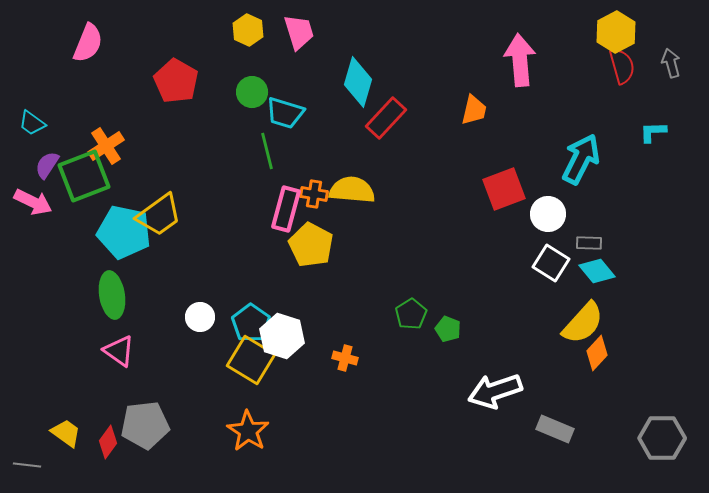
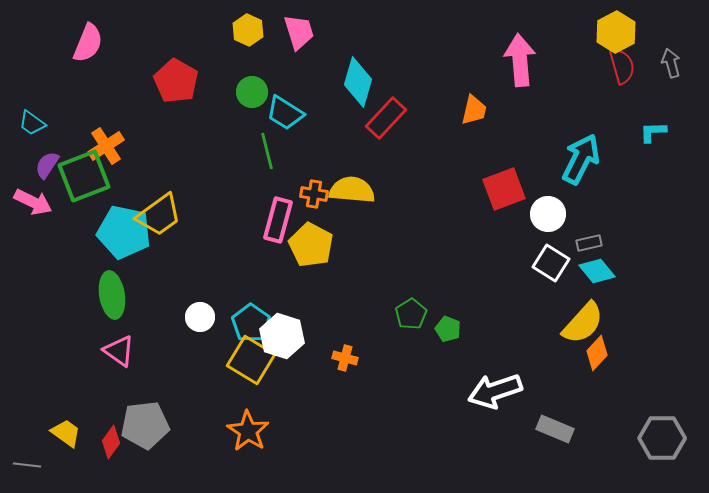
cyan trapezoid at (285, 113): rotated 15 degrees clockwise
pink rectangle at (286, 209): moved 8 px left, 11 px down
gray rectangle at (589, 243): rotated 15 degrees counterclockwise
red diamond at (108, 442): moved 3 px right
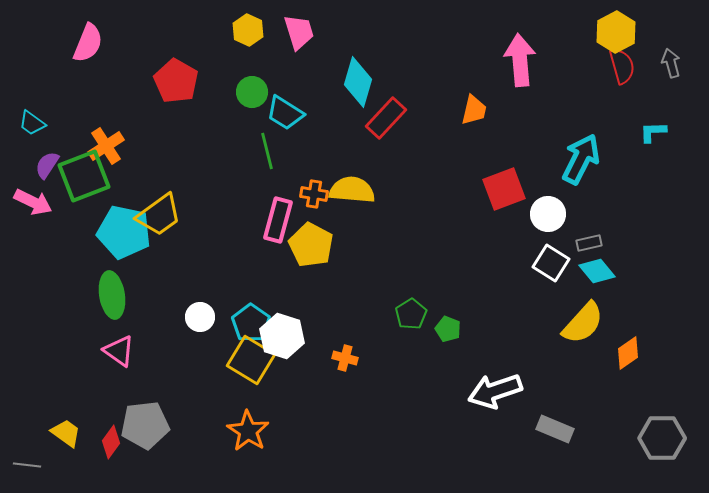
orange diamond at (597, 353): moved 31 px right; rotated 12 degrees clockwise
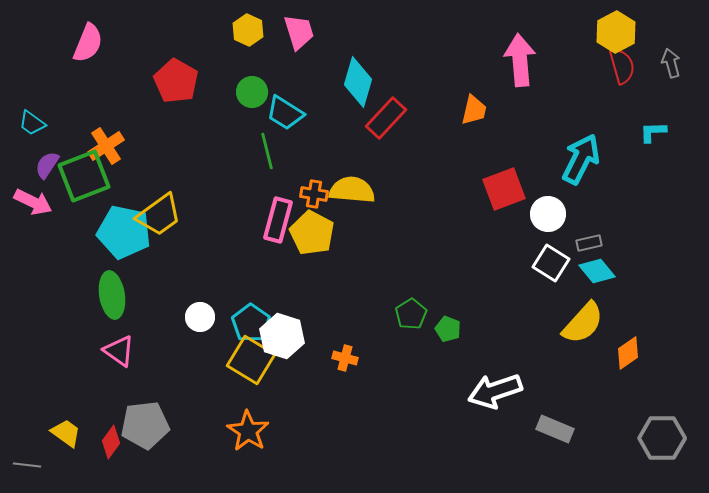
yellow pentagon at (311, 245): moved 1 px right, 12 px up
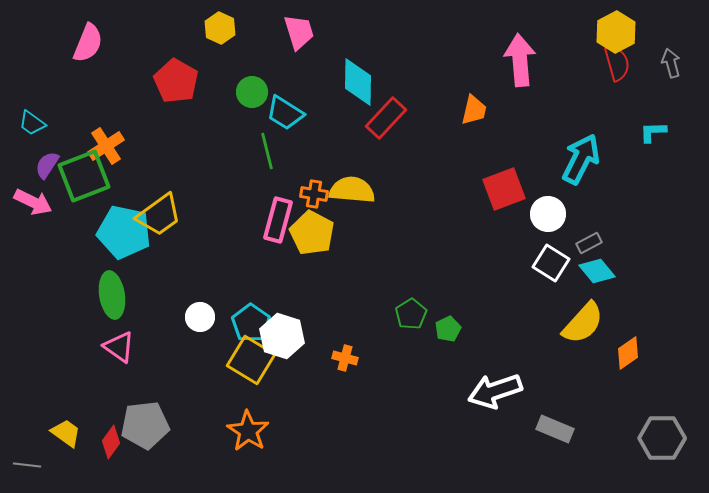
yellow hexagon at (248, 30): moved 28 px left, 2 px up
red semicircle at (622, 66): moved 5 px left, 3 px up
cyan diamond at (358, 82): rotated 15 degrees counterclockwise
gray rectangle at (589, 243): rotated 15 degrees counterclockwise
green pentagon at (448, 329): rotated 25 degrees clockwise
pink triangle at (119, 351): moved 4 px up
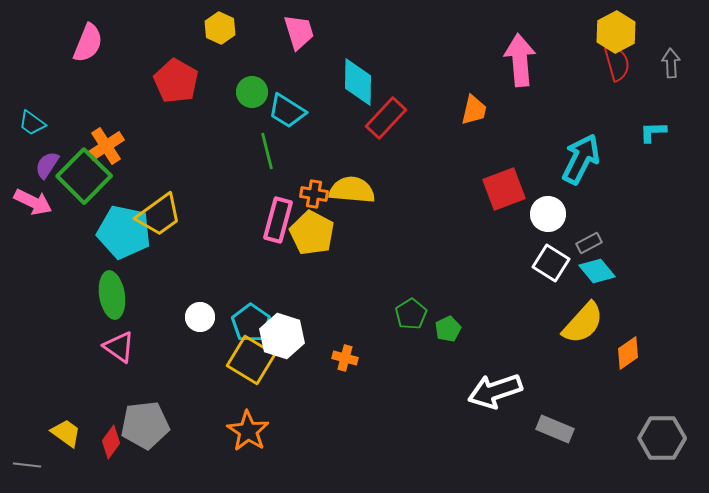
gray arrow at (671, 63): rotated 12 degrees clockwise
cyan trapezoid at (285, 113): moved 2 px right, 2 px up
green square at (84, 176): rotated 24 degrees counterclockwise
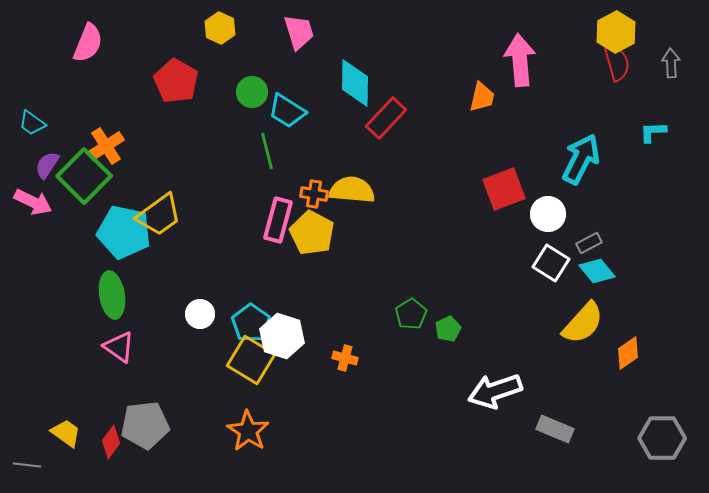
cyan diamond at (358, 82): moved 3 px left, 1 px down
orange trapezoid at (474, 110): moved 8 px right, 13 px up
white circle at (200, 317): moved 3 px up
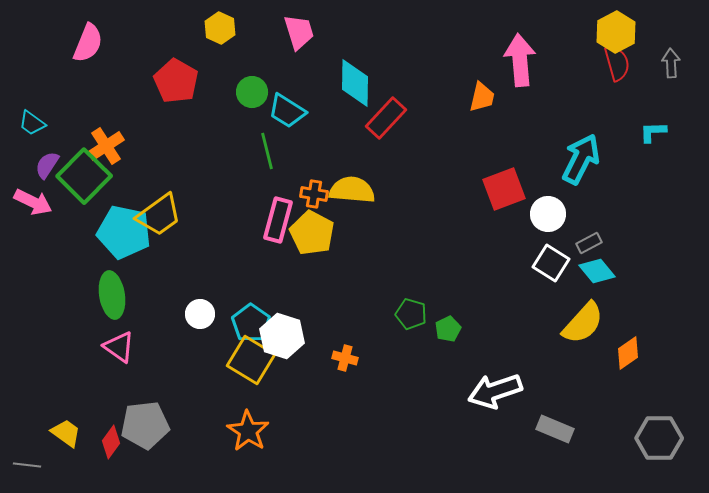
green pentagon at (411, 314): rotated 24 degrees counterclockwise
gray hexagon at (662, 438): moved 3 px left
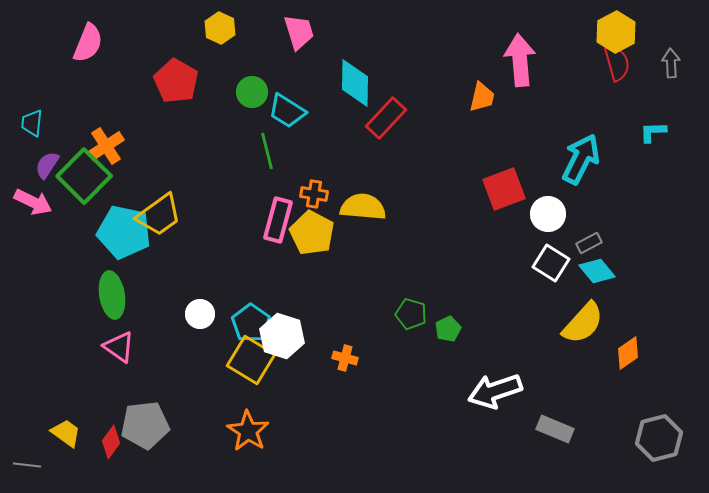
cyan trapezoid at (32, 123): rotated 60 degrees clockwise
yellow semicircle at (352, 190): moved 11 px right, 17 px down
gray hexagon at (659, 438): rotated 15 degrees counterclockwise
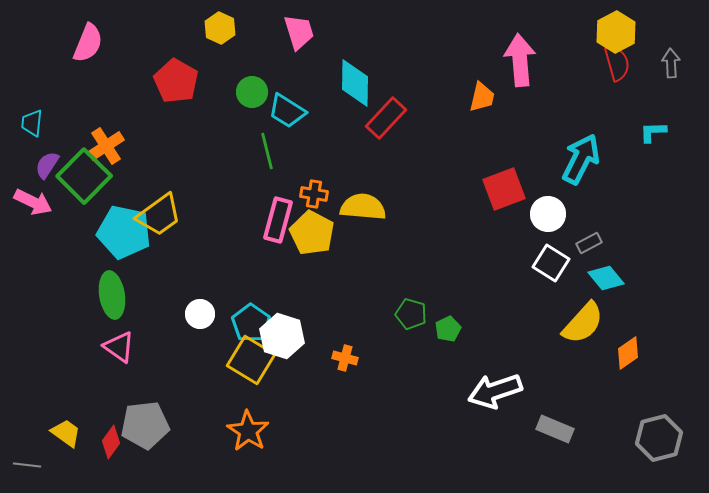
cyan diamond at (597, 271): moved 9 px right, 7 px down
